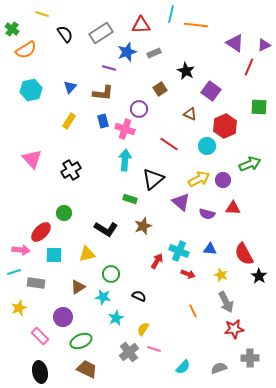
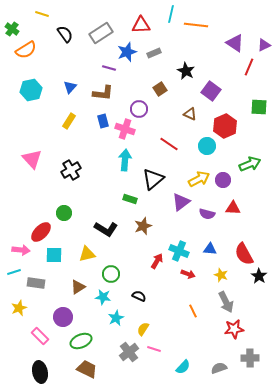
purple triangle at (181, 202): rotated 42 degrees clockwise
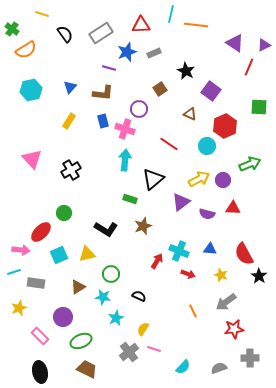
cyan square at (54, 255): moved 5 px right; rotated 24 degrees counterclockwise
gray arrow at (226, 302): rotated 80 degrees clockwise
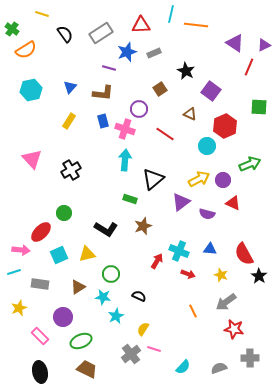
red line at (169, 144): moved 4 px left, 10 px up
red triangle at (233, 208): moved 5 px up; rotated 21 degrees clockwise
gray rectangle at (36, 283): moved 4 px right, 1 px down
cyan star at (116, 318): moved 2 px up
red star at (234, 329): rotated 18 degrees clockwise
gray cross at (129, 352): moved 2 px right, 2 px down
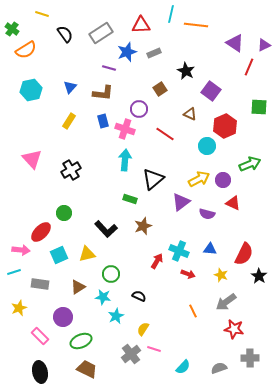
black L-shape at (106, 229): rotated 15 degrees clockwise
red semicircle at (244, 254): rotated 125 degrees counterclockwise
